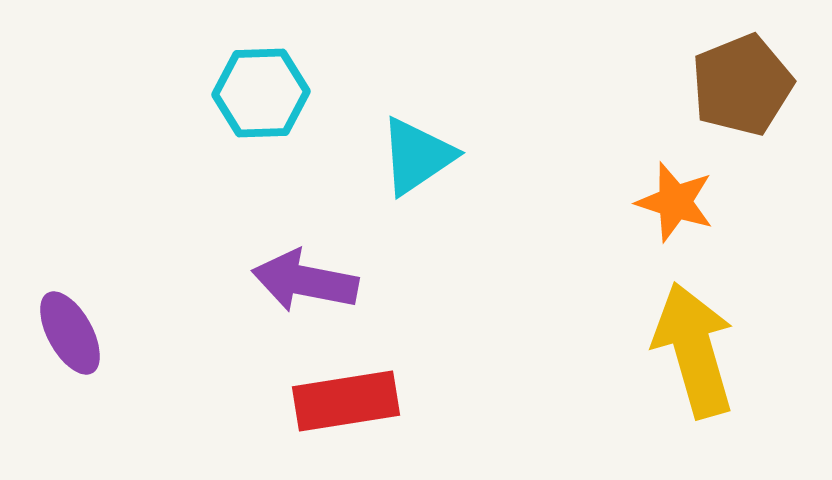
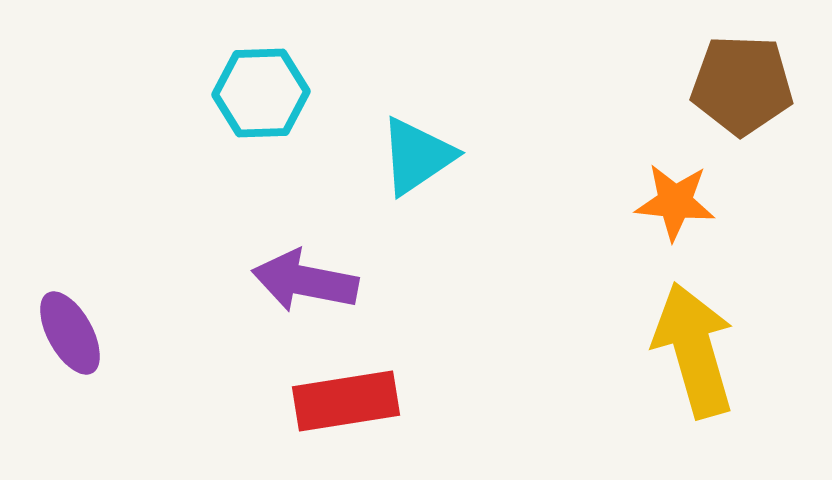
brown pentagon: rotated 24 degrees clockwise
orange star: rotated 12 degrees counterclockwise
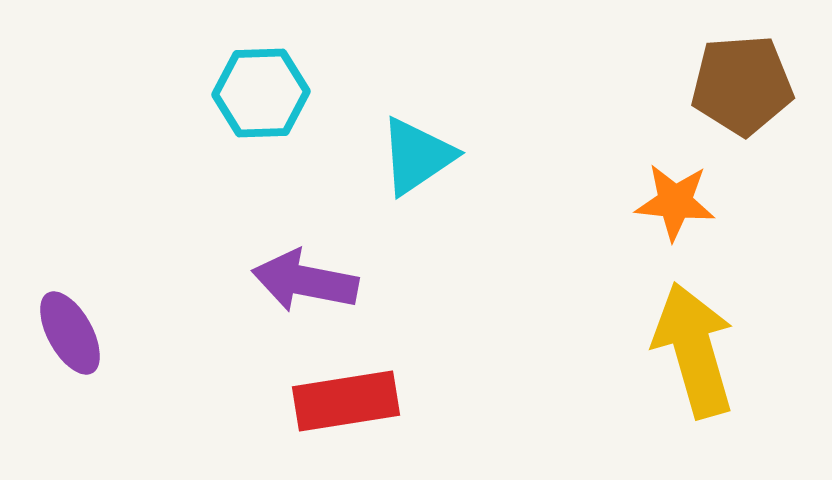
brown pentagon: rotated 6 degrees counterclockwise
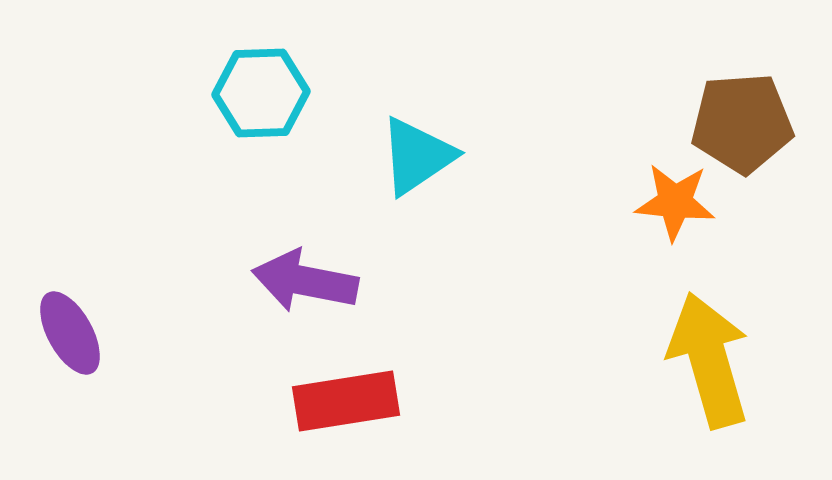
brown pentagon: moved 38 px down
yellow arrow: moved 15 px right, 10 px down
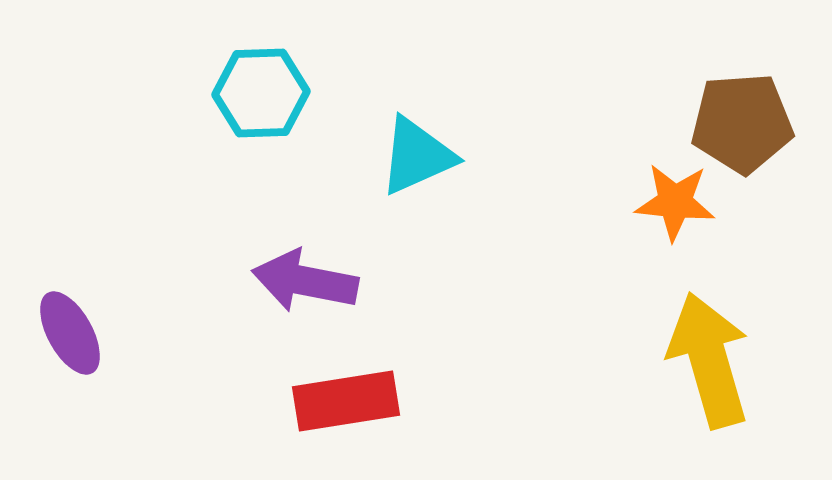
cyan triangle: rotated 10 degrees clockwise
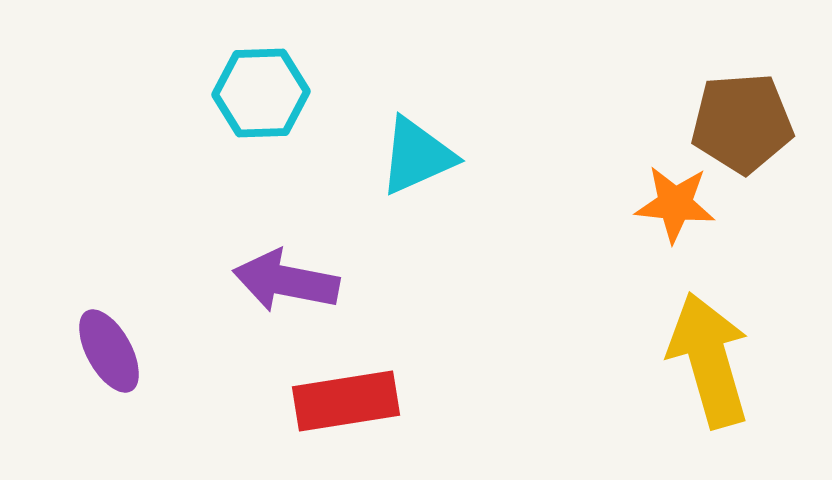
orange star: moved 2 px down
purple arrow: moved 19 px left
purple ellipse: moved 39 px right, 18 px down
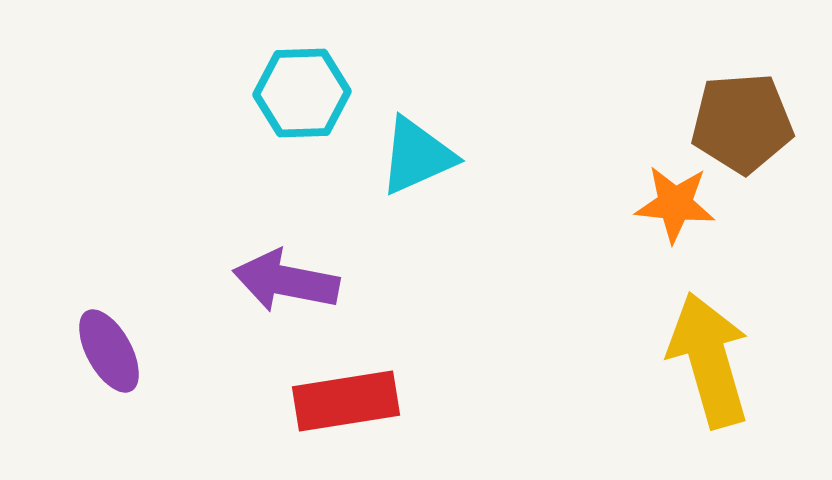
cyan hexagon: moved 41 px right
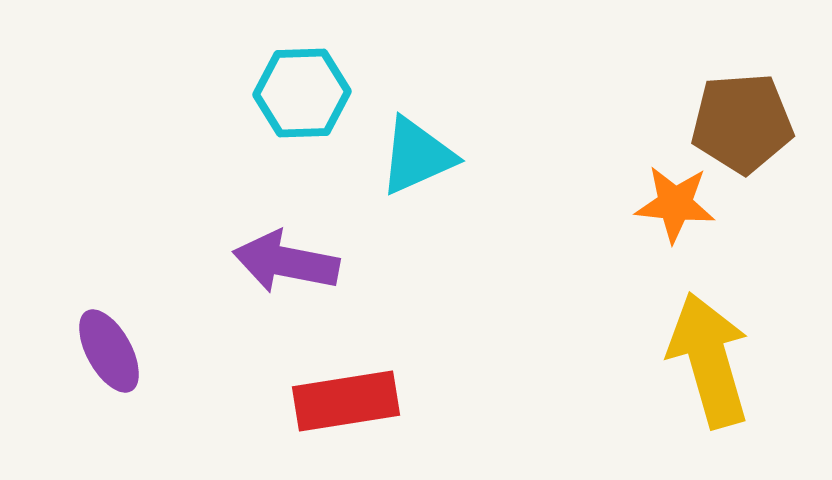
purple arrow: moved 19 px up
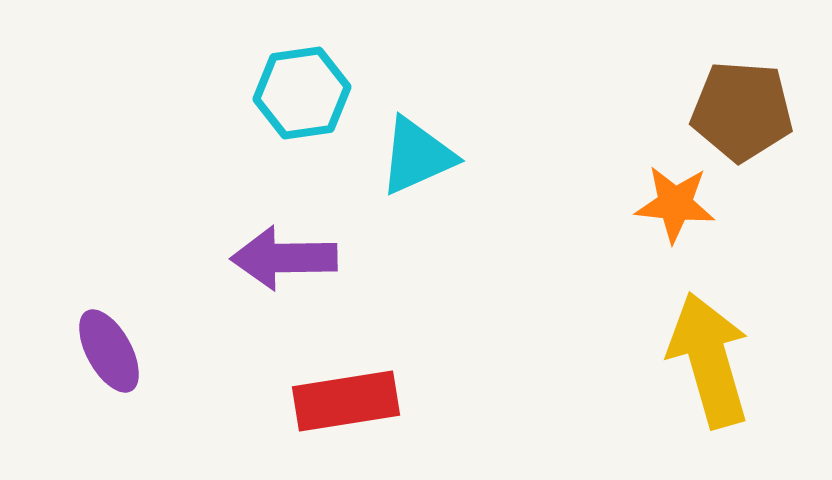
cyan hexagon: rotated 6 degrees counterclockwise
brown pentagon: moved 12 px up; rotated 8 degrees clockwise
purple arrow: moved 2 px left, 4 px up; rotated 12 degrees counterclockwise
